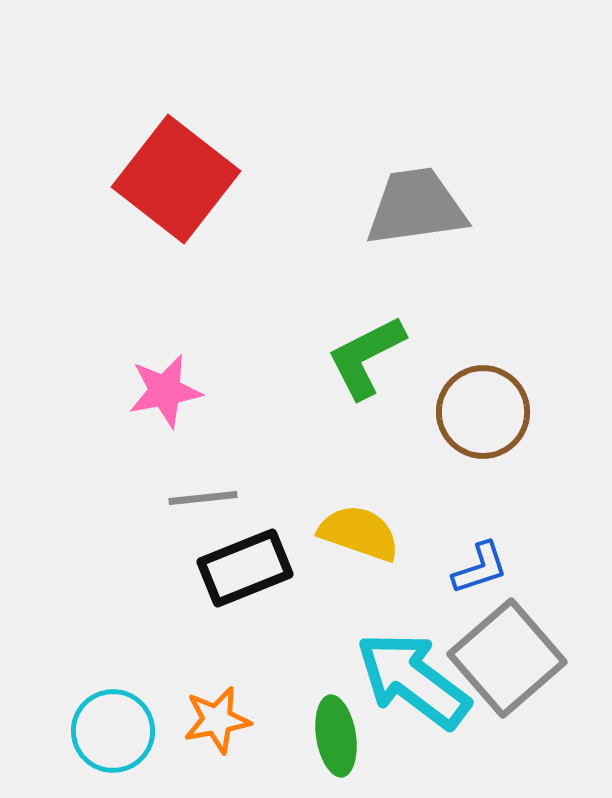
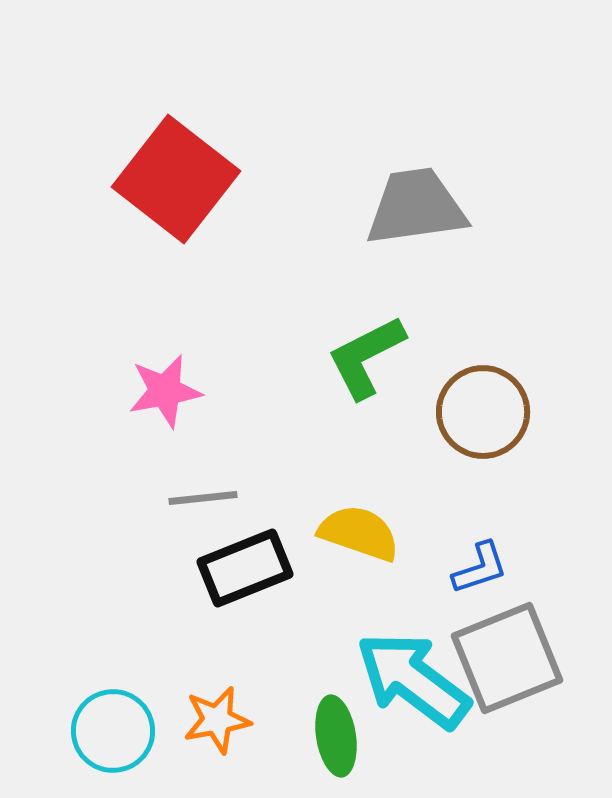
gray square: rotated 19 degrees clockwise
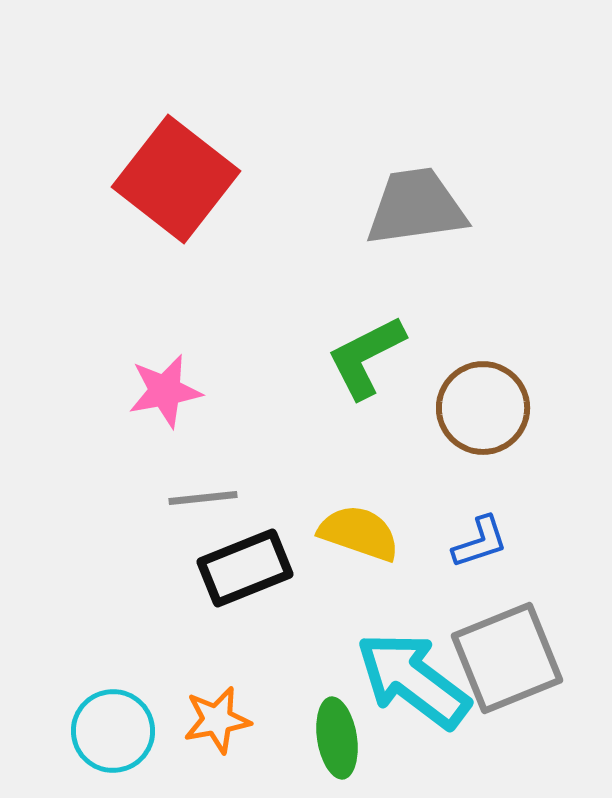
brown circle: moved 4 px up
blue L-shape: moved 26 px up
green ellipse: moved 1 px right, 2 px down
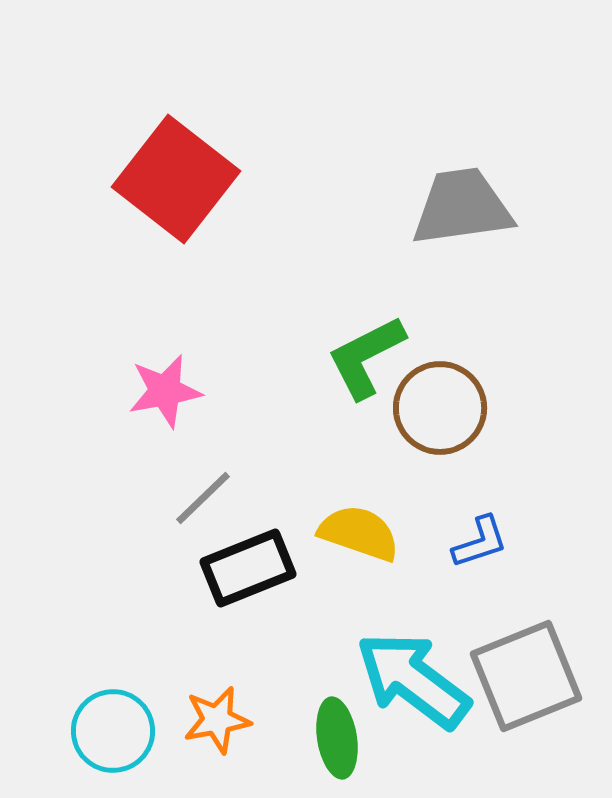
gray trapezoid: moved 46 px right
brown circle: moved 43 px left
gray line: rotated 38 degrees counterclockwise
black rectangle: moved 3 px right
gray square: moved 19 px right, 18 px down
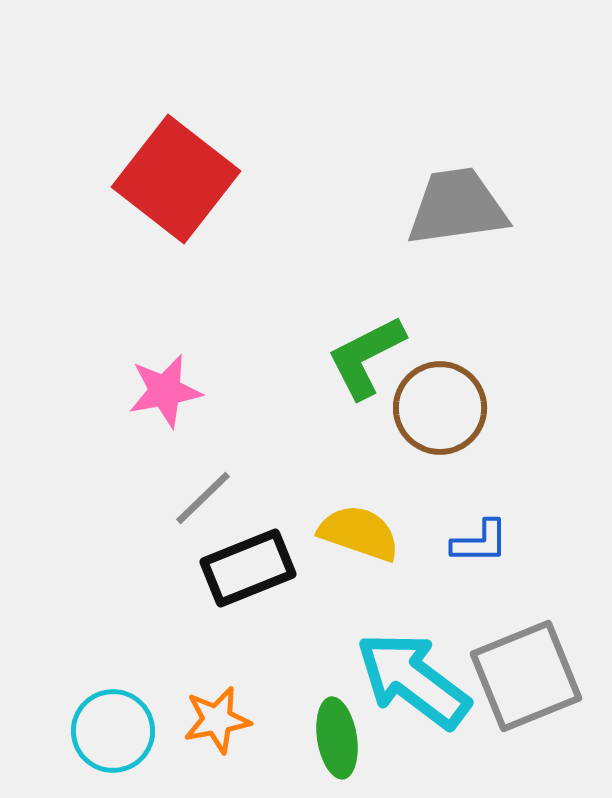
gray trapezoid: moved 5 px left
blue L-shape: rotated 18 degrees clockwise
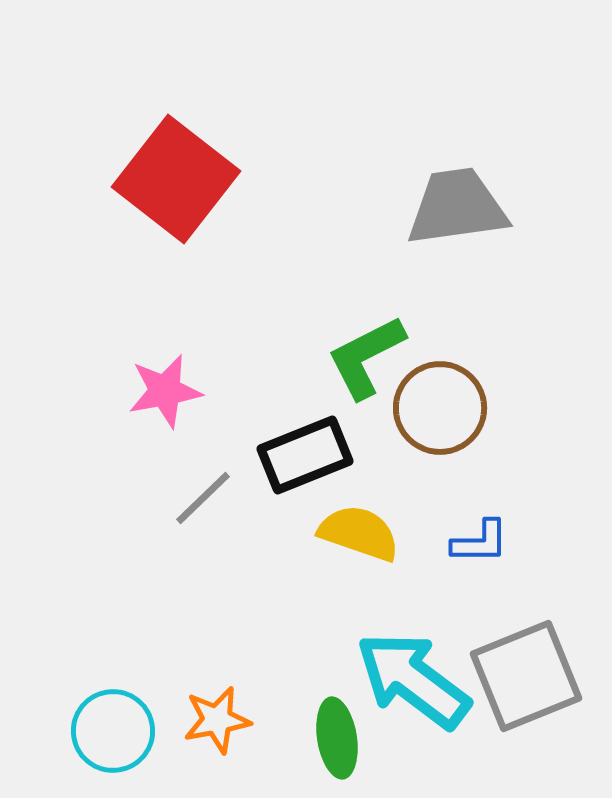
black rectangle: moved 57 px right, 113 px up
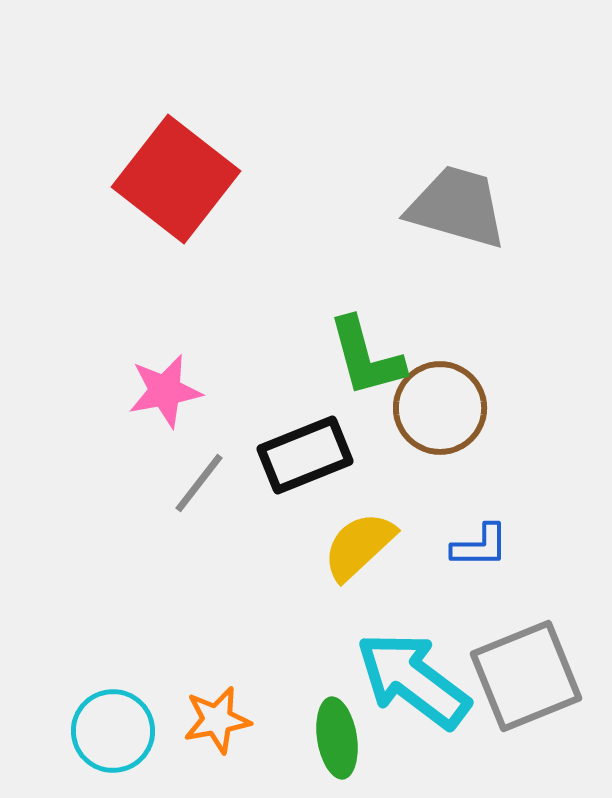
gray trapezoid: rotated 24 degrees clockwise
green L-shape: rotated 78 degrees counterclockwise
gray line: moved 4 px left, 15 px up; rotated 8 degrees counterclockwise
yellow semicircle: moved 13 px down; rotated 62 degrees counterclockwise
blue L-shape: moved 4 px down
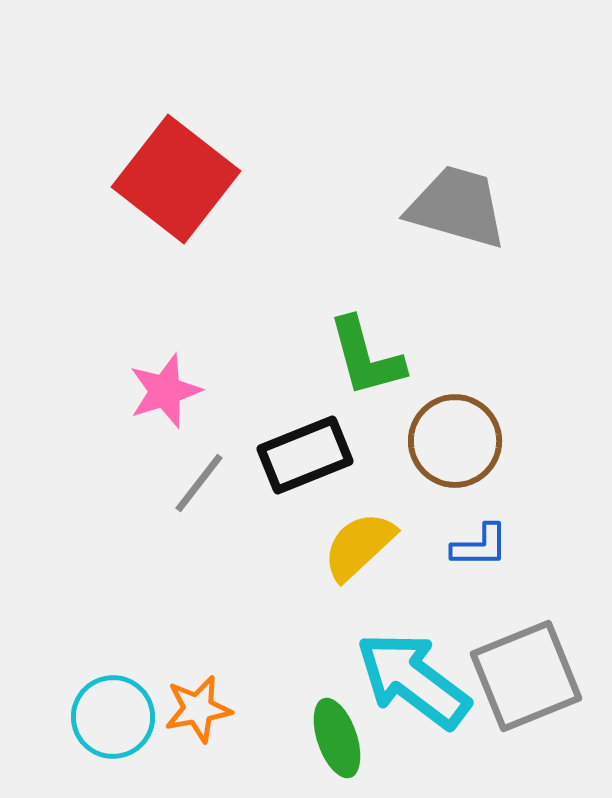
pink star: rotated 8 degrees counterclockwise
brown circle: moved 15 px right, 33 px down
orange star: moved 19 px left, 11 px up
cyan circle: moved 14 px up
green ellipse: rotated 10 degrees counterclockwise
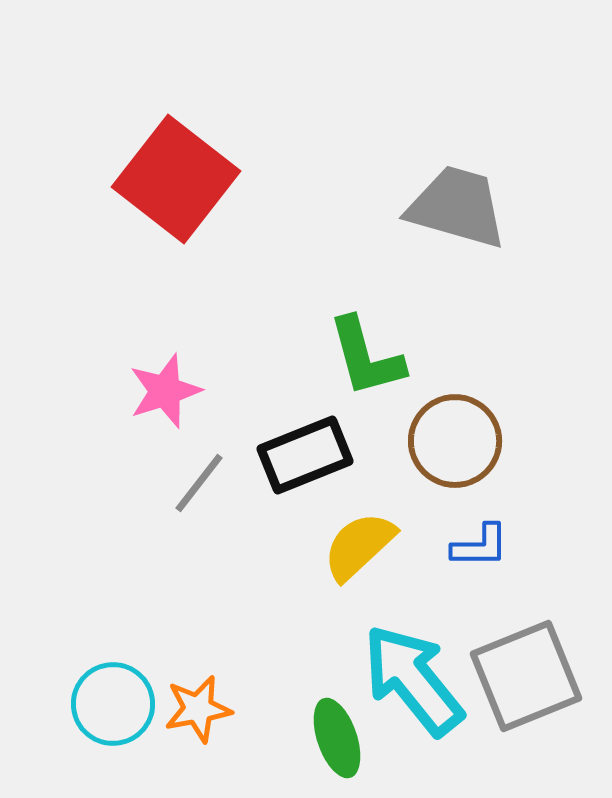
cyan arrow: rotated 14 degrees clockwise
cyan circle: moved 13 px up
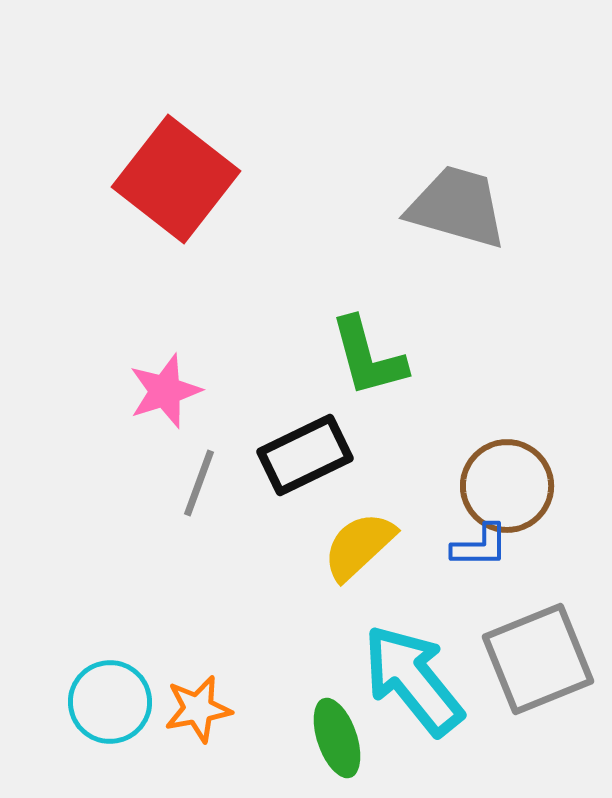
green L-shape: moved 2 px right
brown circle: moved 52 px right, 45 px down
black rectangle: rotated 4 degrees counterclockwise
gray line: rotated 18 degrees counterclockwise
gray square: moved 12 px right, 17 px up
cyan circle: moved 3 px left, 2 px up
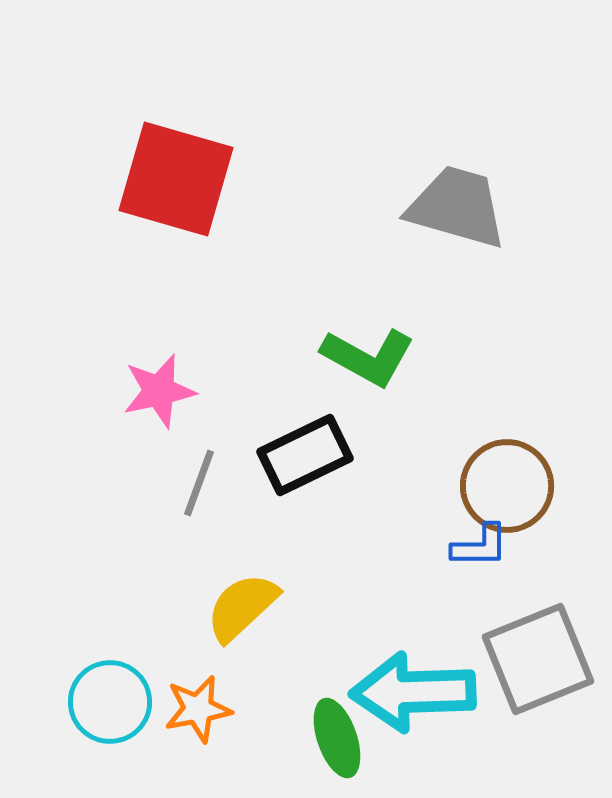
red square: rotated 22 degrees counterclockwise
green L-shape: rotated 46 degrees counterclockwise
pink star: moved 6 px left; rotated 6 degrees clockwise
yellow semicircle: moved 117 px left, 61 px down
cyan arrow: moved 12 px down; rotated 53 degrees counterclockwise
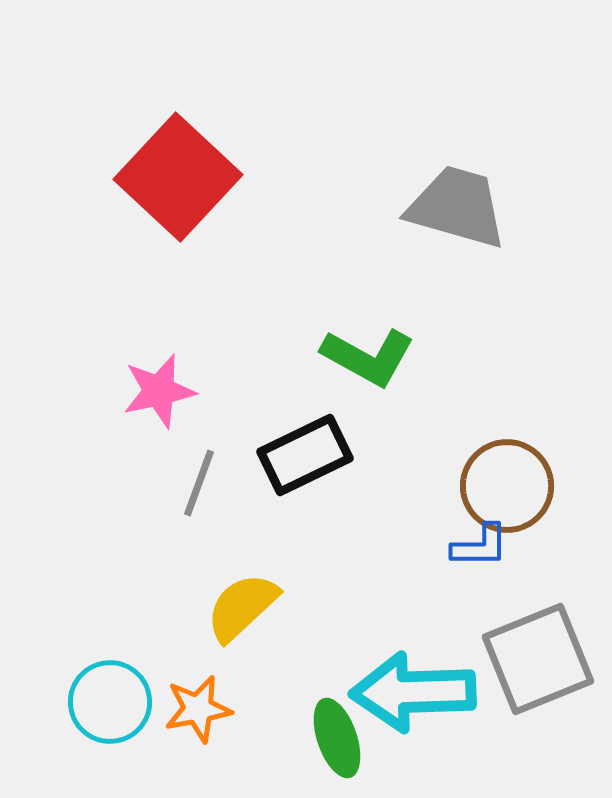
red square: moved 2 px right, 2 px up; rotated 27 degrees clockwise
